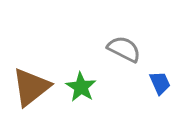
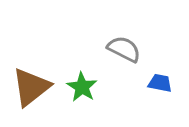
blue trapezoid: rotated 55 degrees counterclockwise
green star: moved 1 px right
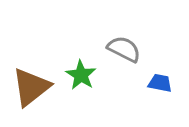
green star: moved 1 px left, 12 px up
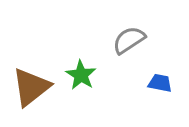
gray semicircle: moved 5 px right, 9 px up; rotated 60 degrees counterclockwise
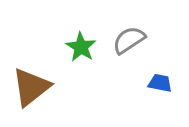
green star: moved 28 px up
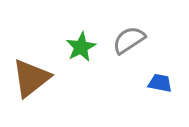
green star: rotated 12 degrees clockwise
brown triangle: moved 9 px up
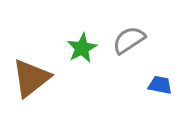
green star: moved 1 px right, 1 px down
blue trapezoid: moved 2 px down
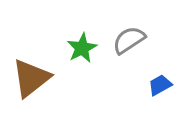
blue trapezoid: rotated 40 degrees counterclockwise
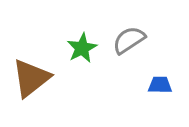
blue trapezoid: rotated 30 degrees clockwise
